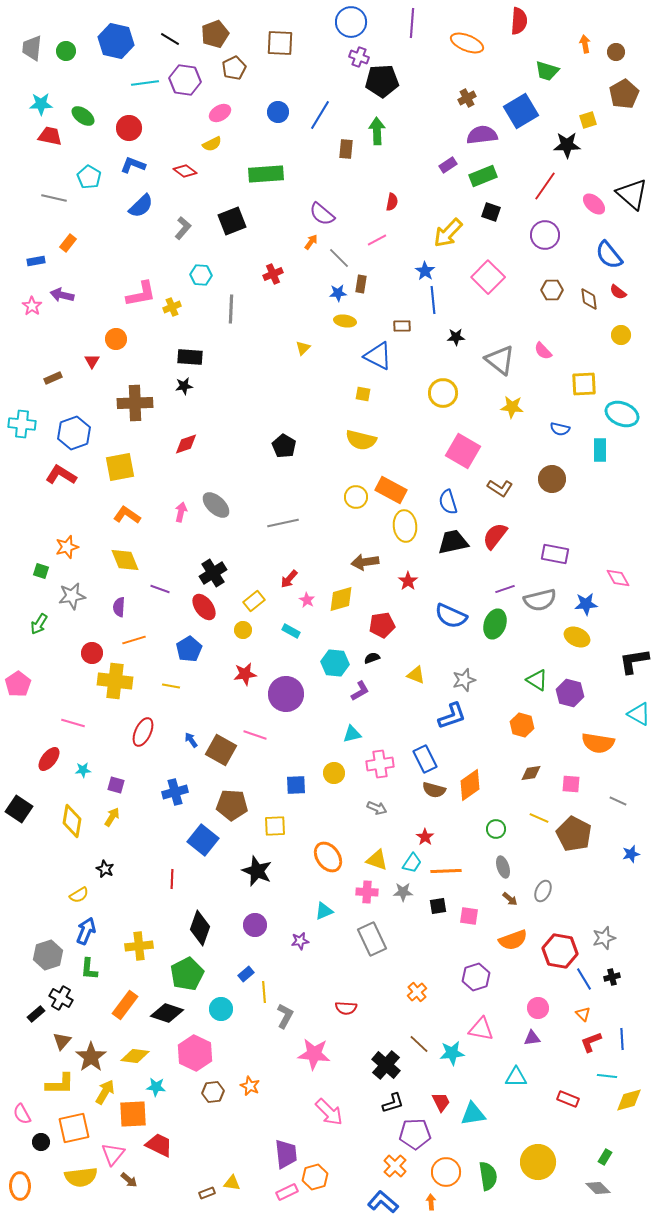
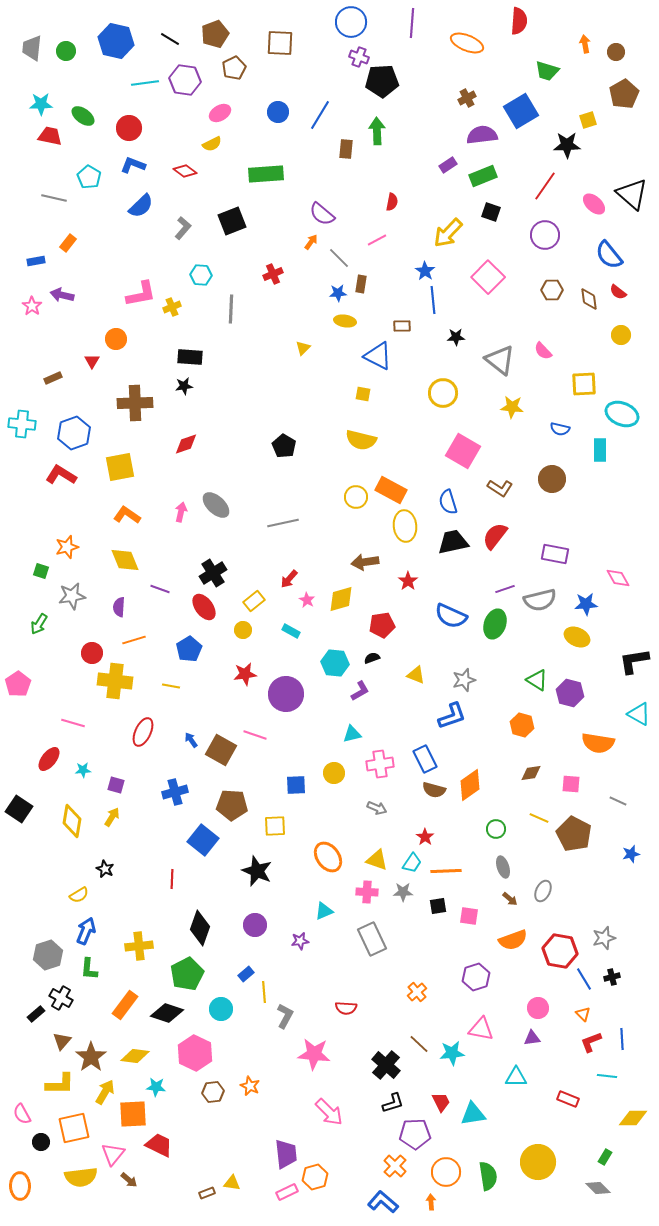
yellow diamond at (629, 1100): moved 4 px right, 18 px down; rotated 16 degrees clockwise
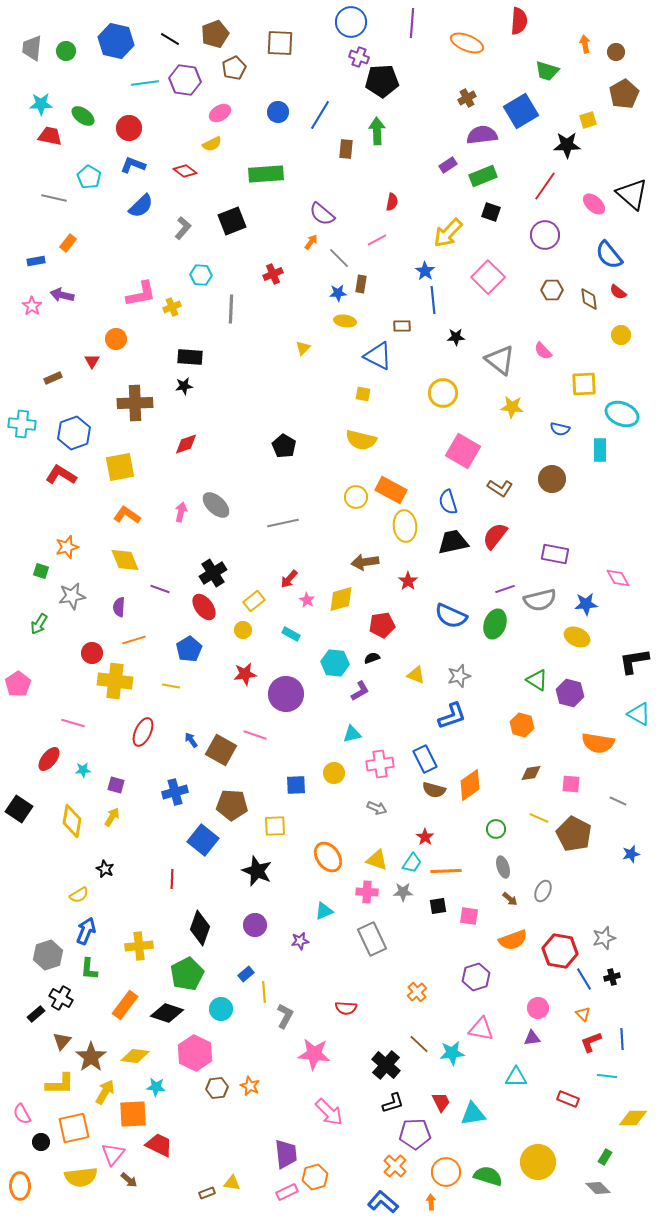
cyan rectangle at (291, 631): moved 3 px down
gray star at (464, 680): moved 5 px left, 4 px up
brown hexagon at (213, 1092): moved 4 px right, 4 px up
green semicircle at (488, 1176): rotated 64 degrees counterclockwise
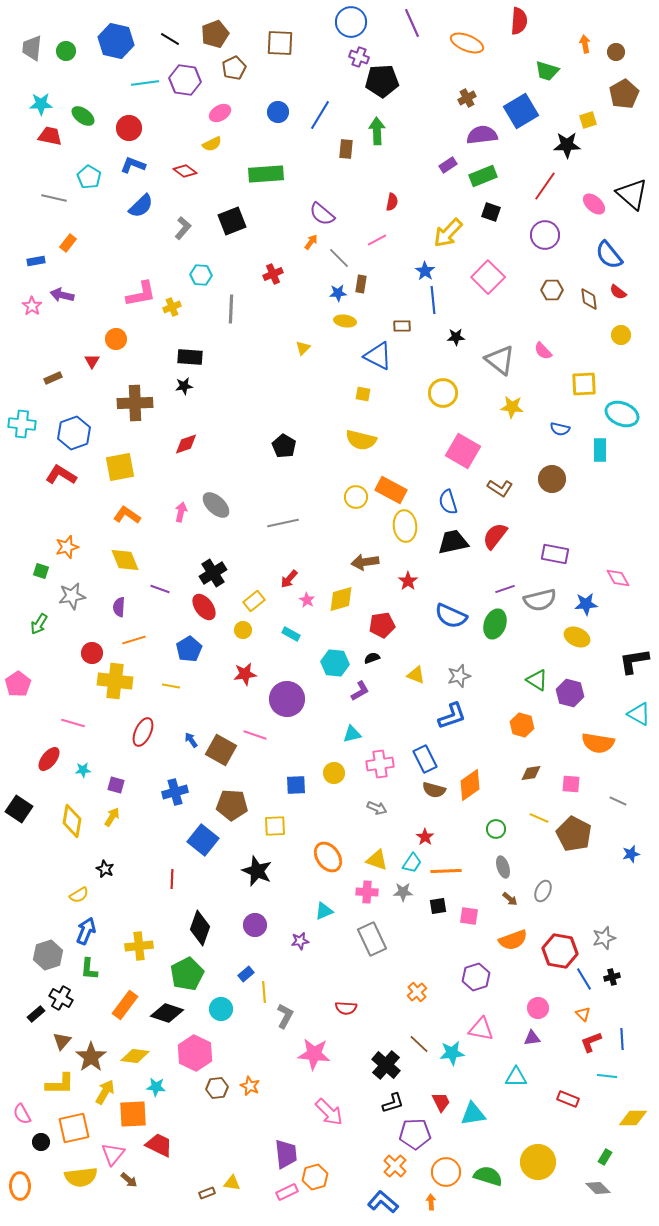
purple line at (412, 23): rotated 28 degrees counterclockwise
purple circle at (286, 694): moved 1 px right, 5 px down
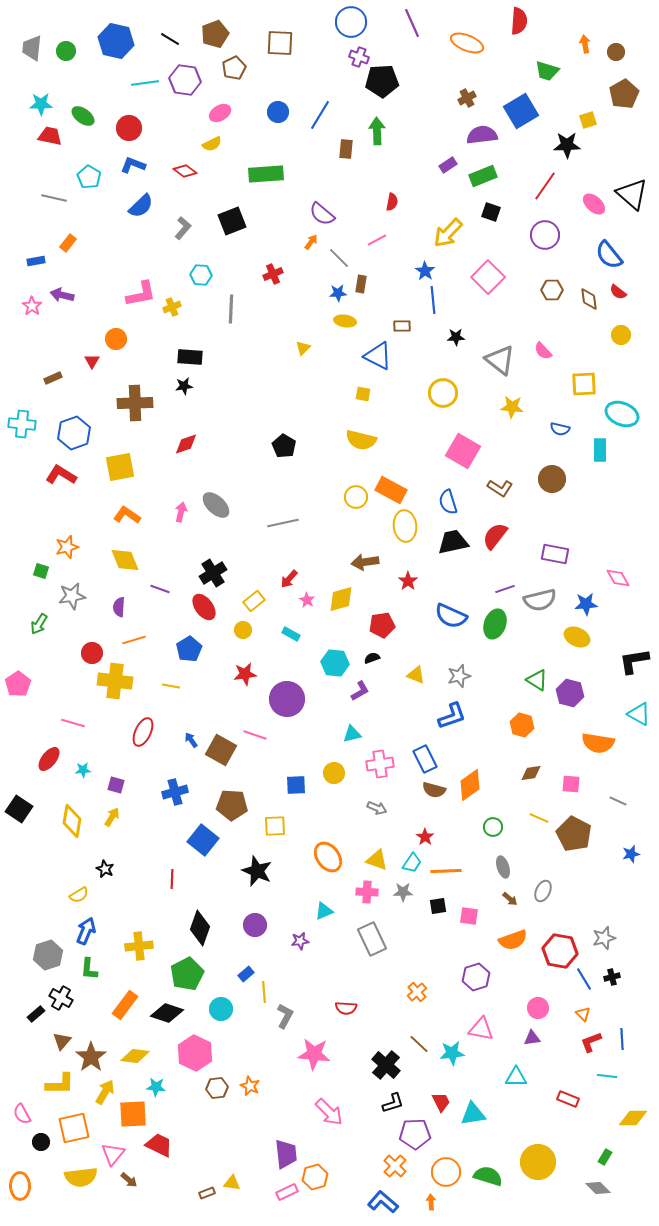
green circle at (496, 829): moved 3 px left, 2 px up
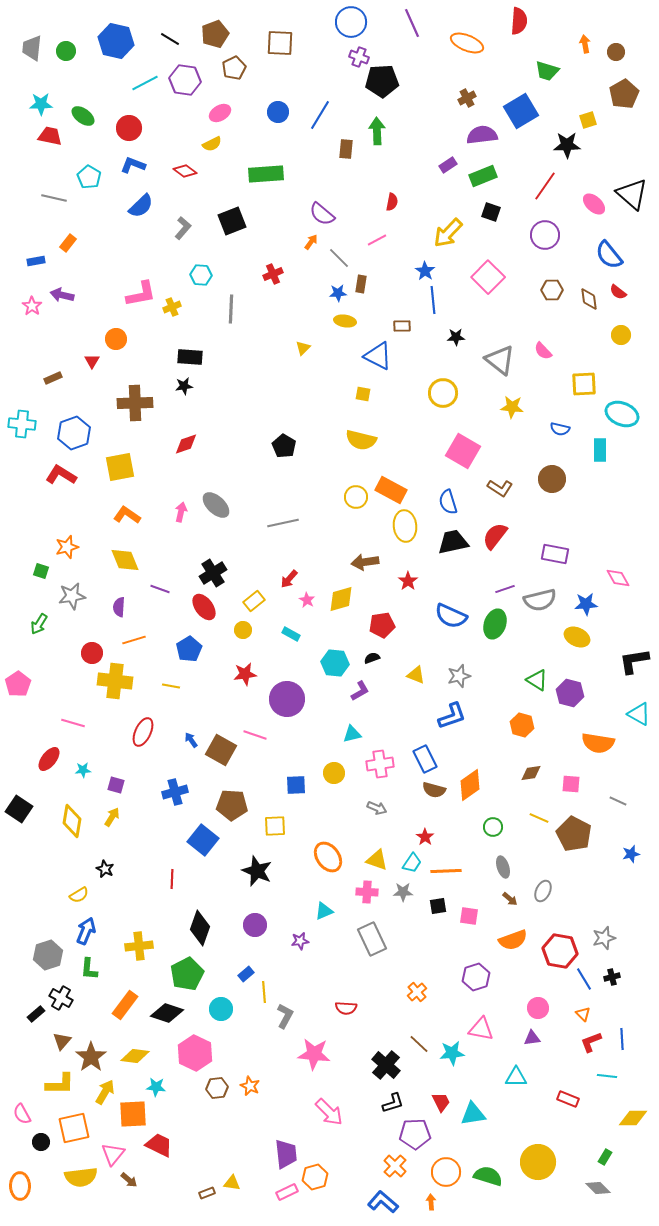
cyan line at (145, 83): rotated 20 degrees counterclockwise
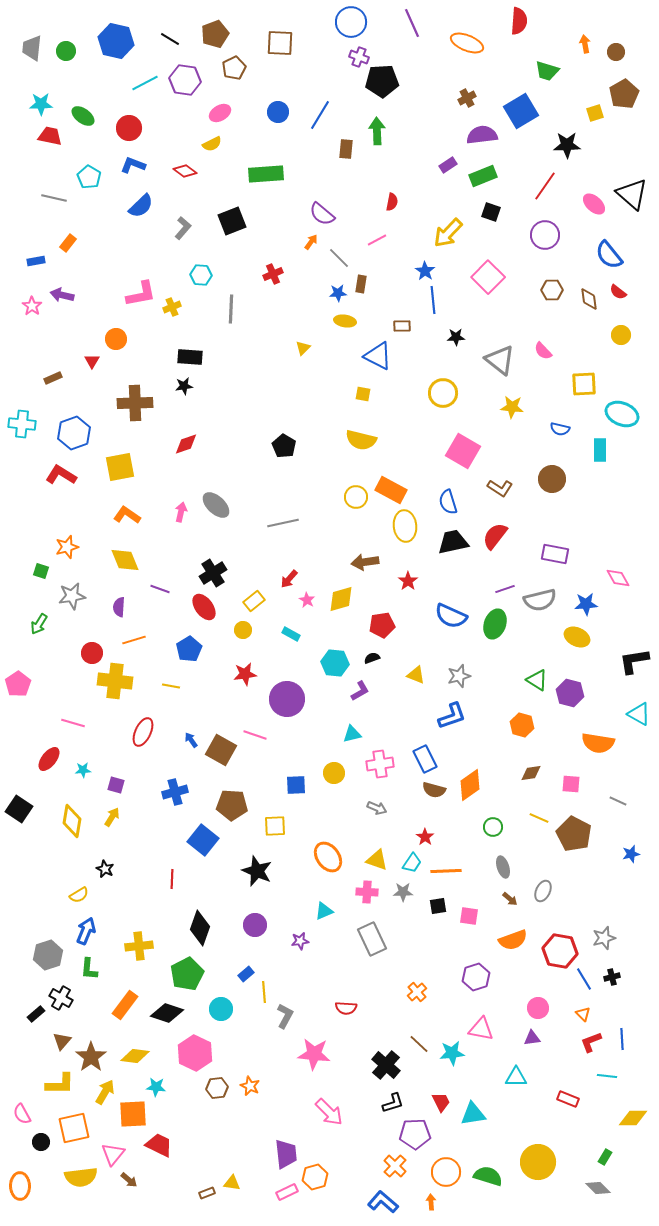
yellow square at (588, 120): moved 7 px right, 7 px up
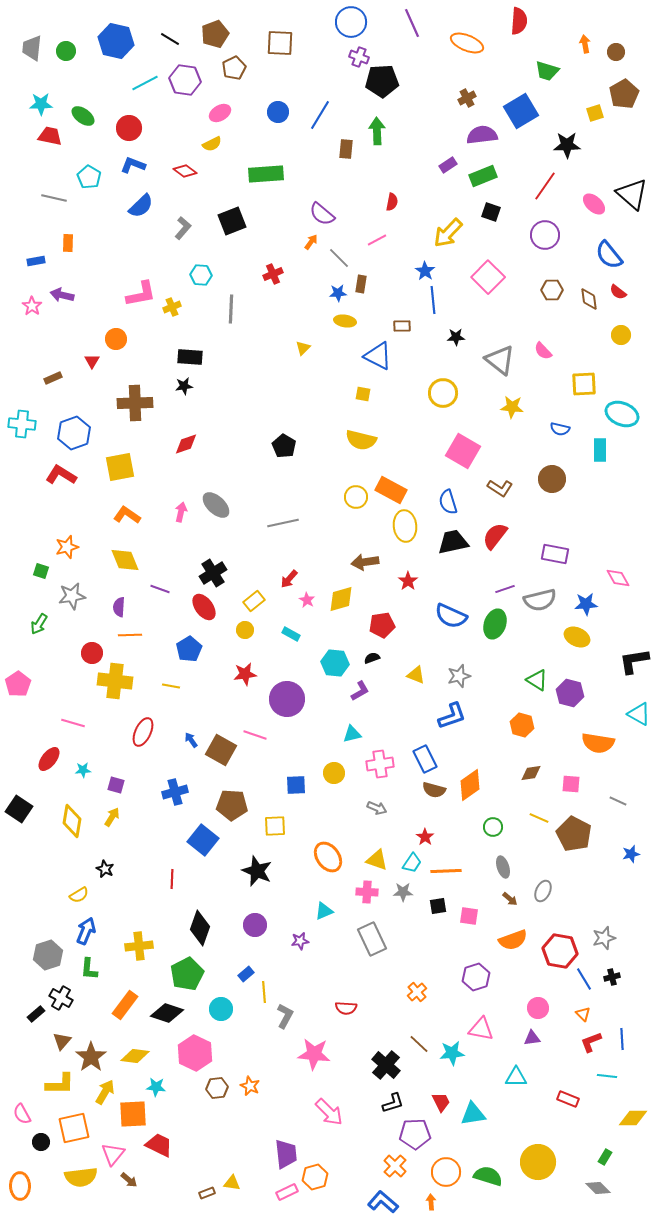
orange rectangle at (68, 243): rotated 36 degrees counterclockwise
yellow circle at (243, 630): moved 2 px right
orange line at (134, 640): moved 4 px left, 5 px up; rotated 15 degrees clockwise
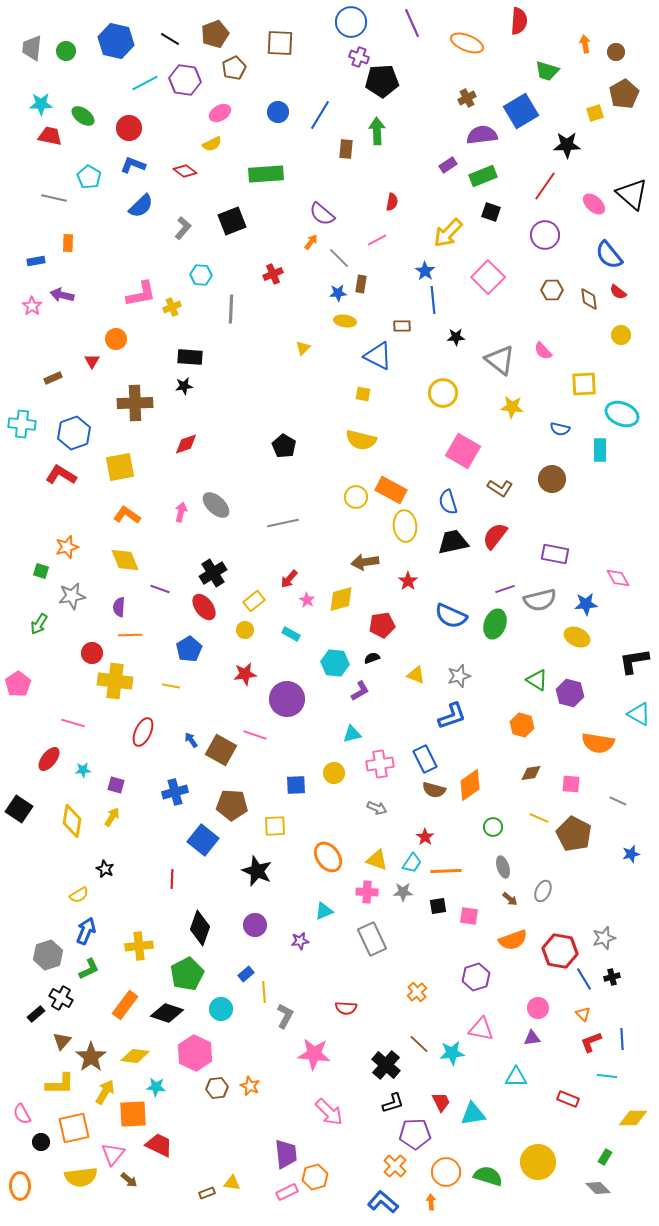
green L-shape at (89, 969): rotated 120 degrees counterclockwise
